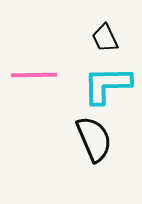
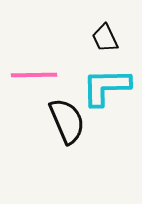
cyan L-shape: moved 1 px left, 2 px down
black semicircle: moved 27 px left, 18 px up
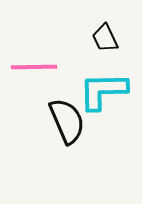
pink line: moved 8 px up
cyan L-shape: moved 3 px left, 4 px down
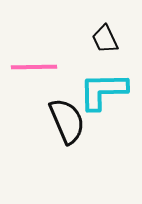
black trapezoid: moved 1 px down
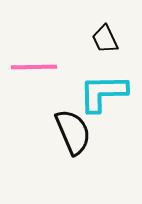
cyan L-shape: moved 2 px down
black semicircle: moved 6 px right, 11 px down
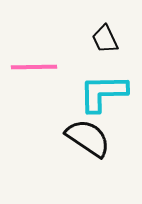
black semicircle: moved 15 px right, 6 px down; rotated 33 degrees counterclockwise
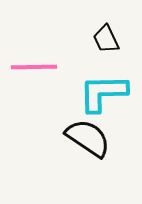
black trapezoid: moved 1 px right
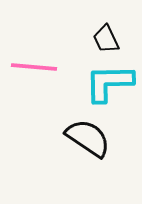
pink line: rotated 6 degrees clockwise
cyan L-shape: moved 6 px right, 10 px up
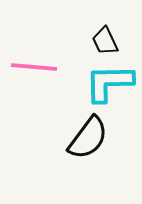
black trapezoid: moved 1 px left, 2 px down
black semicircle: rotated 93 degrees clockwise
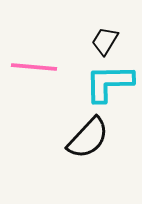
black trapezoid: rotated 56 degrees clockwise
black semicircle: rotated 6 degrees clockwise
